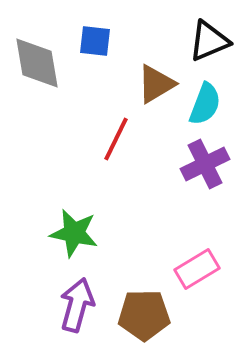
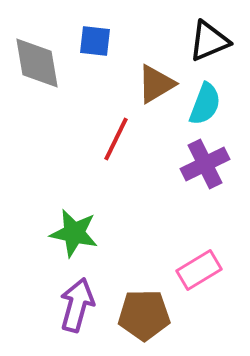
pink rectangle: moved 2 px right, 1 px down
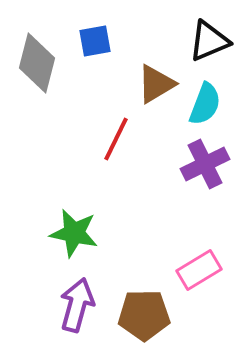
blue square: rotated 16 degrees counterclockwise
gray diamond: rotated 24 degrees clockwise
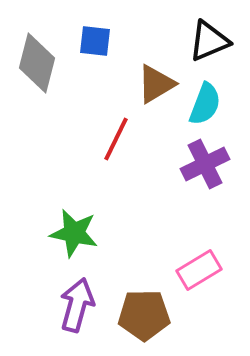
blue square: rotated 16 degrees clockwise
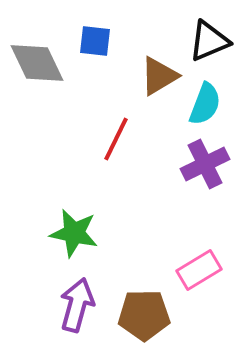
gray diamond: rotated 40 degrees counterclockwise
brown triangle: moved 3 px right, 8 px up
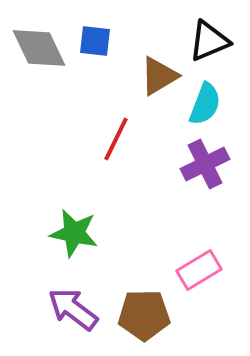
gray diamond: moved 2 px right, 15 px up
purple arrow: moved 4 px left, 4 px down; rotated 68 degrees counterclockwise
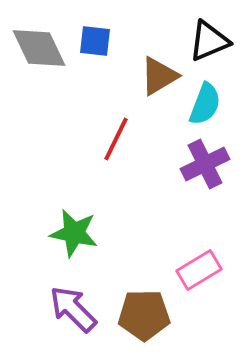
purple arrow: rotated 8 degrees clockwise
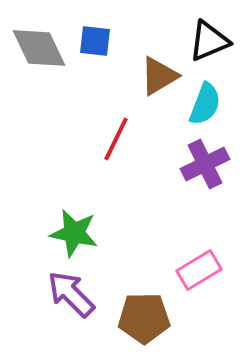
purple arrow: moved 2 px left, 15 px up
brown pentagon: moved 3 px down
